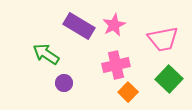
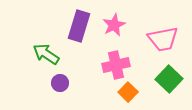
purple rectangle: rotated 76 degrees clockwise
purple circle: moved 4 px left
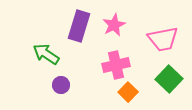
purple circle: moved 1 px right, 2 px down
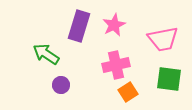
green square: rotated 36 degrees counterclockwise
orange square: rotated 12 degrees clockwise
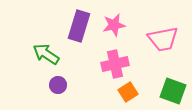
pink star: rotated 15 degrees clockwise
pink cross: moved 1 px left, 1 px up
green square: moved 4 px right, 12 px down; rotated 12 degrees clockwise
purple circle: moved 3 px left
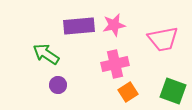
purple rectangle: rotated 68 degrees clockwise
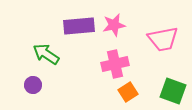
purple circle: moved 25 px left
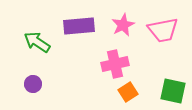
pink star: moved 9 px right; rotated 15 degrees counterclockwise
pink trapezoid: moved 9 px up
green arrow: moved 9 px left, 12 px up
purple circle: moved 1 px up
green square: rotated 8 degrees counterclockwise
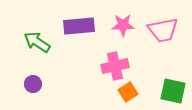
pink star: rotated 25 degrees clockwise
pink cross: moved 2 px down
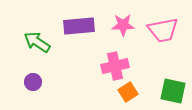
purple circle: moved 2 px up
